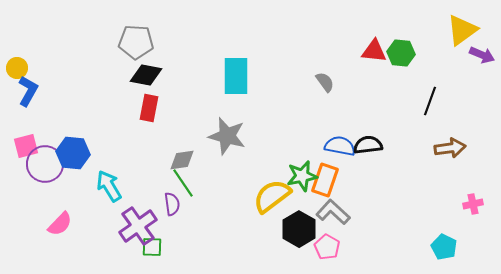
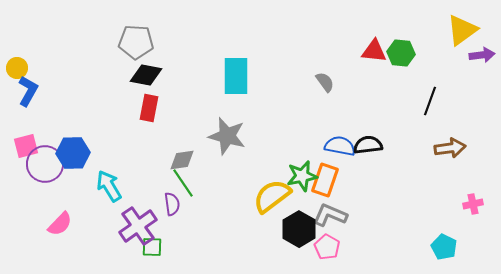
purple arrow: rotated 30 degrees counterclockwise
blue hexagon: rotated 8 degrees counterclockwise
gray L-shape: moved 3 px left, 3 px down; rotated 20 degrees counterclockwise
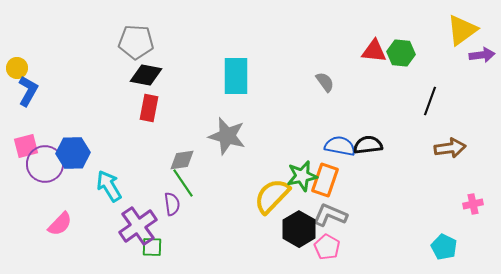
yellow semicircle: rotated 9 degrees counterclockwise
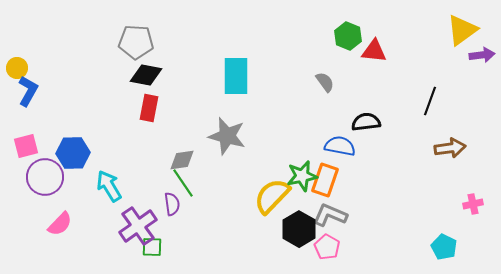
green hexagon: moved 53 px left, 17 px up; rotated 16 degrees clockwise
black semicircle: moved 2 px left, 23 px up
purple circle: moved 13 px down
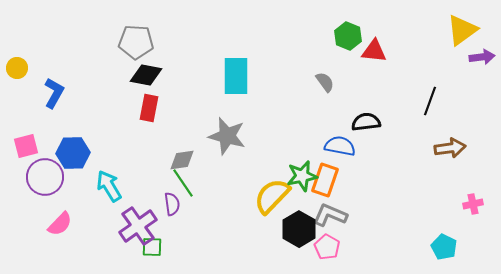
purple arrow: moved 2 px down
blue L-shape: moved 26 px right, 2 px down
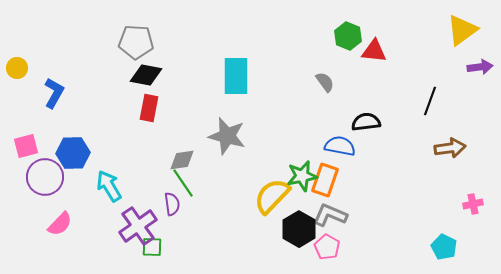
purple arrow: moved 2 px left, 10 px down
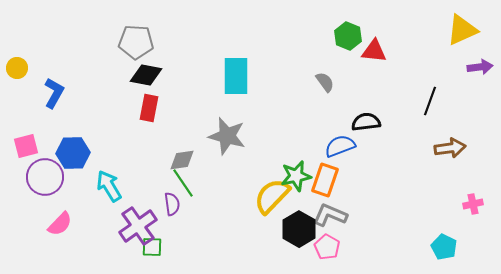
yellow triangle: rotated 12 degrees clockwise
blue semicircle: rotated 32 degrees counterclockwise
green star: moved 6 px left
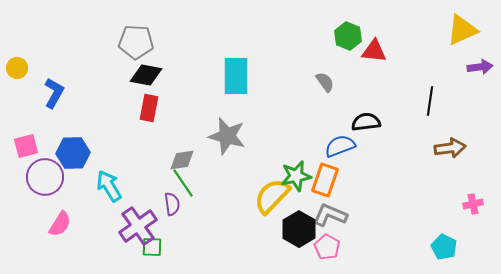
black line: rotated 12 degrees counterclockwise
pink semicircle: rotated 12 degrees counterclockwise
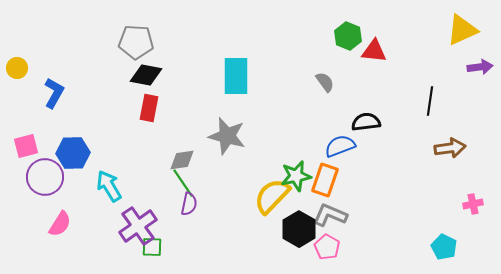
purple semicircle: moved 17 px right; rotated 20 degrees clockwise
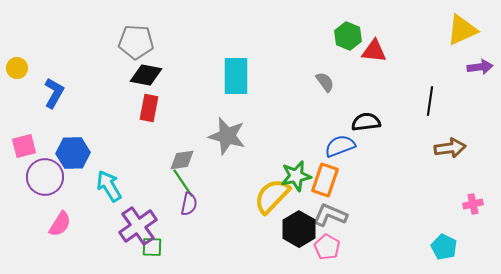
pink square: moved 2 px left
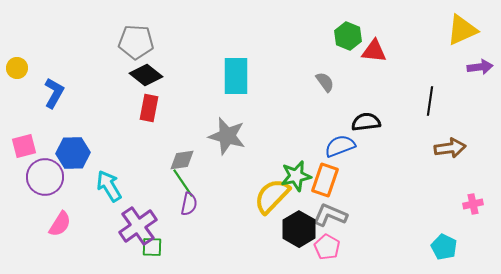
black diamond: rotated 28 degrees clockwise
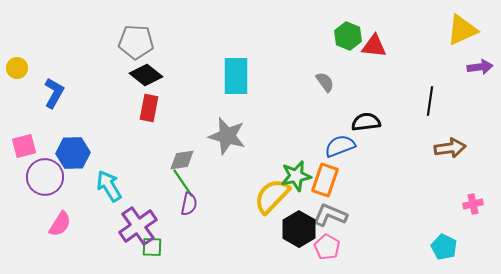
red triangle: moved 5 px up
